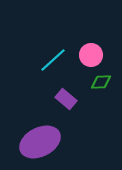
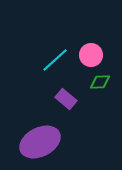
cyan line: moved 2 px right
green diamond: moved 1 px left
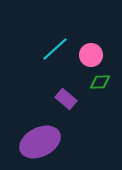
cyan line: moved 11 px up
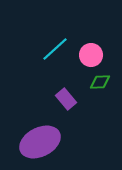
purple rectangle: rotated 10 degrees clockwise
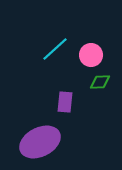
purple rectangle: moved 1 px left, 3 px down; rotated 45 degrees clockwise
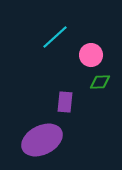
cyan line: moved 12 px up
purple ellipse: moved 2 px right, 2 px up
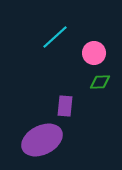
pink circle: moved 3 px right, 2 px up
purple rectangle: moved 4 px down
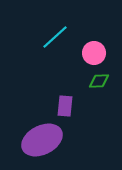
green diamond: moved 1 px left, 1 px up
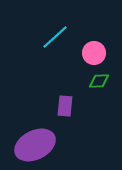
purple ellipse: moved 7 px left, 5 px down
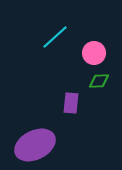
purple rectangle: moved 6 px right, 3 px up
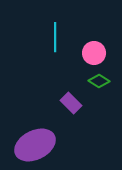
cyan line: rotated 48 degrees counterclockwise
green diamond: rotated 35 degrees clockwise
purple rectangle: rotated 50 degrees counterclockwise
